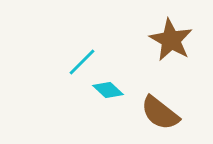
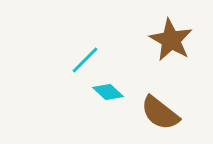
cyan line: moved 3 px right, 2 px up
cyan diamond: moved 2 px down
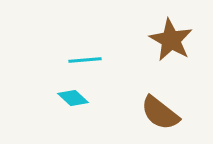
cyan line: rotated 40 degrees clockwise
cyan diamond: moved 35 px left, 6 px down
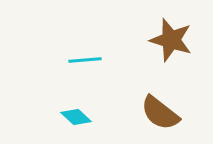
brown star: rotated 12 degrees counterclockwise
cyan diamond: moved 3 px right, 19 px down
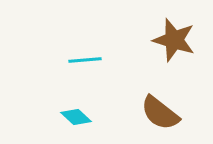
brown star: moved 3 px right
